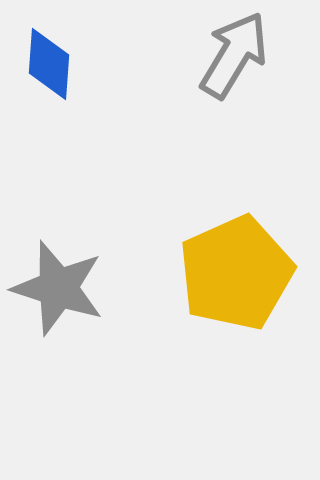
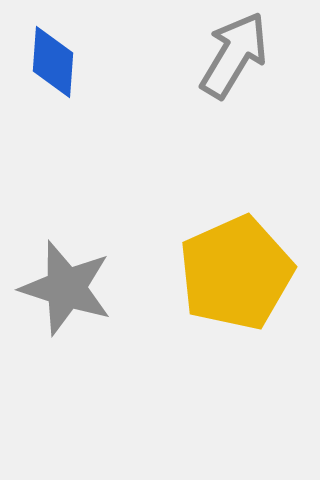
blue diamond: moved 4 px right, 2 px up
gray star: moved 8 px right
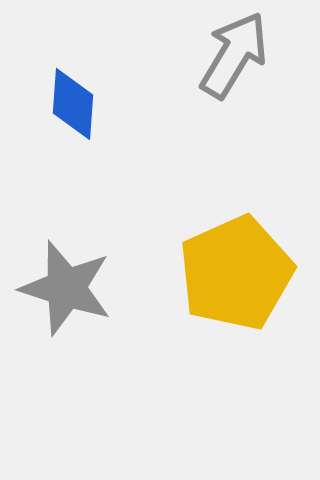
blue diamond: moved 20 px right, 42 px down
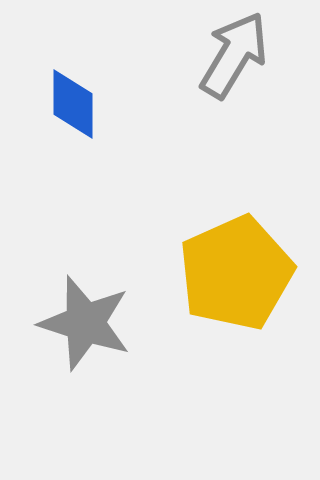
blue diamond: rotated 4 degrees counterclockwise
gray star: moved 19 px right, 35 px down
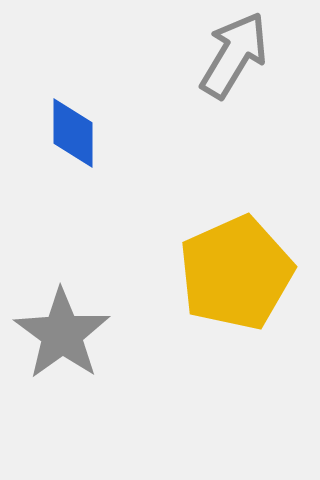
blue diamond: moved 29 px down
gray star: moved 23 px left, 11 px down; rotated 18 degrees clockwise
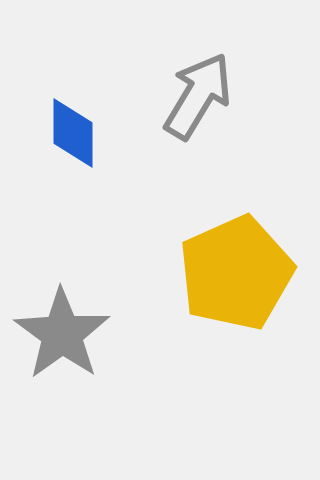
gray arrow: moved 36 px left, 41 px down
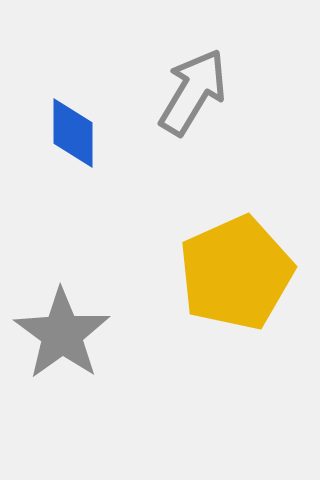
gray arrow: moved 5 px left, 4 px up
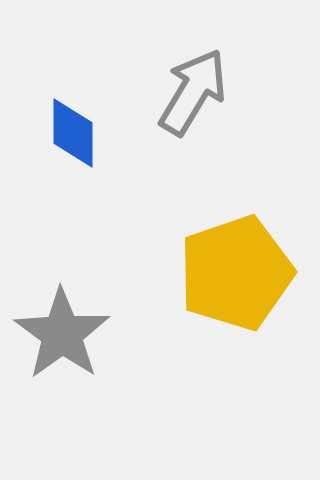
yellow pentagon: rotated 5 degrees clockwise
